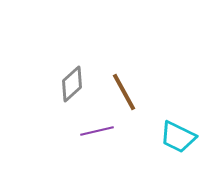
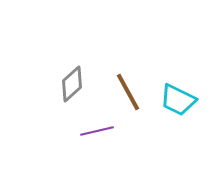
brown line: moved 4 px right
cyan trapezoid: moved 37 px up
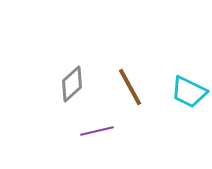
brown line: moved 2 px right, 5 px up
cyan trapezoid: moved 11 px right, 8 px up
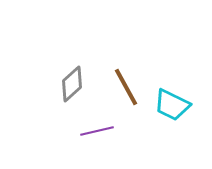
brown line: moved 4 px left
cyan trapezoid: moved 17 px left, 13 px down
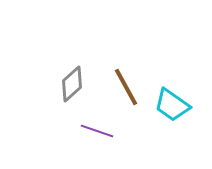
cyan trapezoid: rotated 9 degrees clockwise
purple line: rotated 32 degrees clockwise
